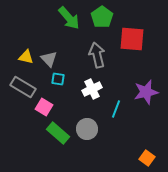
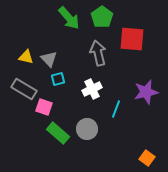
gray arrow: moved 1 px right, 2 px up
cyan square: rotated 24 degrees counterclockwise
gray rectangle: moved 1 px right, 2 px down
pink square: rotated 12 degrees counterclockwise
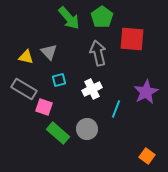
gray triangle: moved 7 px up
cyan square: moved 1 px right, 1 px down
purple star: rotated 15 degrees counterclockwise
orange square: moved 2 px up
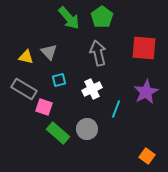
red square: moved 12 px right, 9 px down
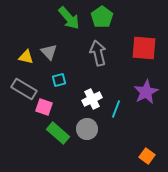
white cross: moved 10 px down
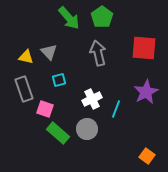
gray rectangle: rotated 40 degrees clockwise
pink square: moved 1 px right, 2 px down
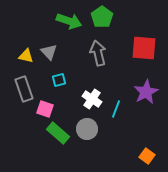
green arrow: moved 3 px down; rotated 30 degrees counterclockwise
yellow triangle: moved 1 px up
white cross: rotated 30 degrees counterclockwise
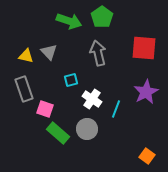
cyan square: moved 12 px right
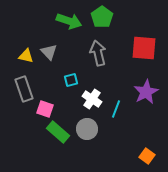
green rectangle: moved 1 px up
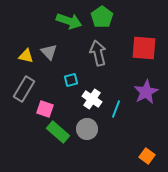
gray rectangle: rotated 50 degrees clockwise
